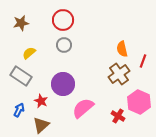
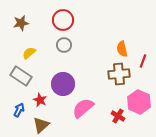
brown cross: rotated 30 degrees clockwise
red star: moved 1 px left, 1 px up
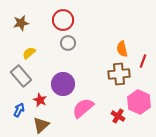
gray circle: moved 4 px right, 2 px up
gray rectangle: rotated 15 degrees clockwise
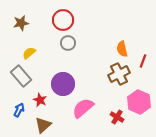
brown cross: rotated 20 degrees counterclockwise
red cross: moved 1 px left, 1 px down
brown triangle: moved 2 px right
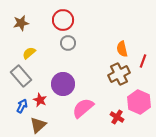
blue arrow: moved 3 px right, 4 px up
brown triangle: moved 5 px left
